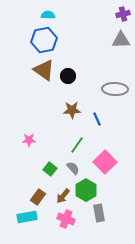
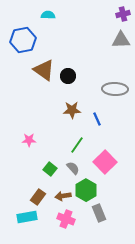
blue hexagon: moved 21 px left
brown arrow: rotated 42 degrees clockwise
gray rectangle: rotated 12 degrees counterclockwise
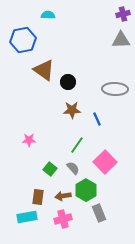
black circle: moved 6 px down
brown rectangle: rotated 28 degrees counterclockwise
pink cross: moved 3 px left; rotated 36 degrees counterclockwise
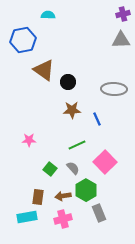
gray ellipse: moved 1 px left
green line: rotated 30 degrees clockwise
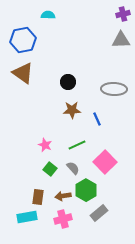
brown triangle: moved 21 px left, 3 px down
pink star: moved 16 px right, 5 px down; rotated 24 degrees clockwise
gray rectangle: rotated 72 degrees clockwise
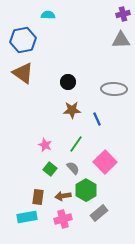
green line: moved 1 px left, 1 px up; rotated 30 degrees counterclockwise
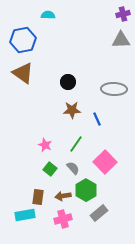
cyan rectangle: moved 2 px left, 2 px up
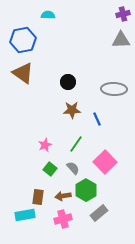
pink star: rotated 24 degrees clockwise
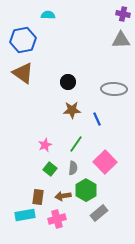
purple cross: rotated 24 degrees clockwise
gray semicircle: rotated 48 degrees clockwise
pink cross: moved 6 px left
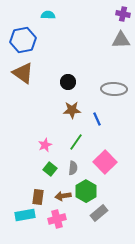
green line: moved 2 px up
green hexagon: moved 1 px down
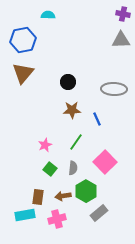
brown triangle: rotated 35 degrees clockwise
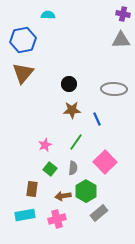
black circle: moved 1 px right, 2 px down
brown rectangle: moved 6 px left, 8 px up
